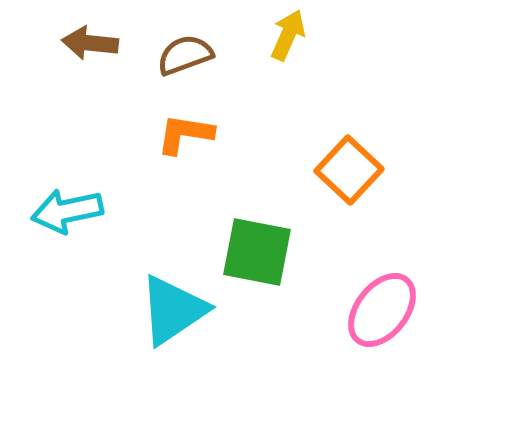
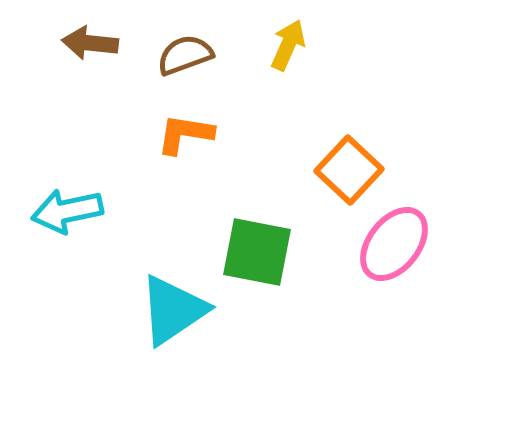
yellow arrow: moved 10 px down
pink ellipse: moved 12 px right, 66 px up
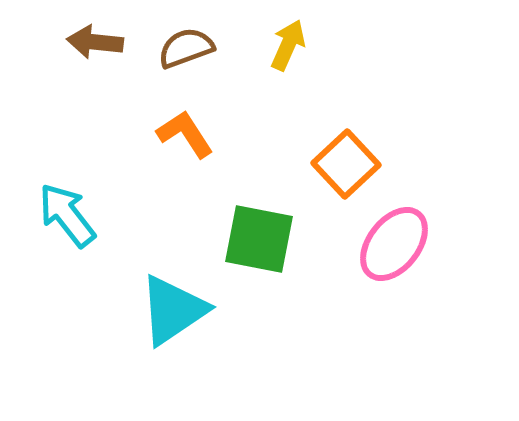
brown arrow: moved 5 px right, 1 px up
brown semicircle: moved 1 px right, 7 px up
orange L-shape: rotated 48 degrees clockwise
orange square: moved 3 px left, 6 px up; rotated 4 degrees clockwise
cyan arrow: moved 4 px down; rotated 64 degrees clockwise
green square: moved 2 px right, 13 px up
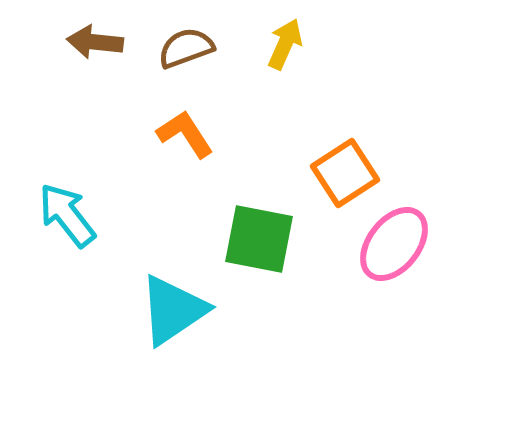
yellow arrow: moved 3 px left, 1 px up
orange square: moved 1 px left, 9 px down; rotated 10 degrees clockwise
